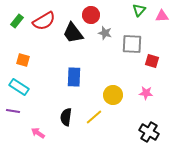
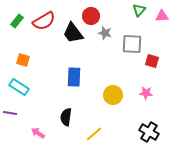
red circle: moved 1 px down
purple line: moved 3 px left, 2 px down
yellow line: moved 17 px down
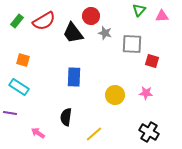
yellow circle: moved 2 px right
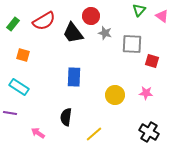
pink triangle: rotated 40 degrees clockwise
green rectangle: moved 4 px left, 3 px down
orange square: moved 5 px up
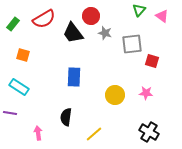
red semicircle: moved 2 px up
gray square: rotated 10 degrees counterclockwise
pink arrow: rotated 48 degrees clockwise
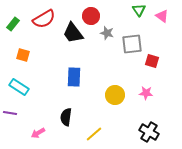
green triangle: rotated 16 degrees counterclockwise
gray star: moved 2 px right
pink arrow: rotated 112 degrees counterclockwise
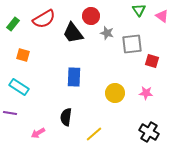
yellow circle: moved 2 px up
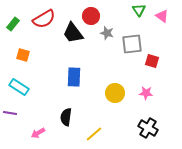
black cross: moved 1 px left, 4 px up
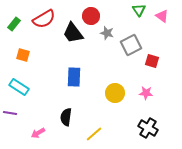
green rectangle: moved 1 px right
gray square: moved 1 px left, 1 px down; rotated 20 degrees counterclockwise
